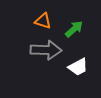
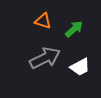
gray arrow: moved 1 px left, 8 px down; rotated 28 degrees counterclockwise
white trapezoid: moved 2 px right
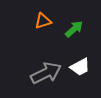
orange triangle: rotated 36 degrees counterclockwise
gray arrow: moved 1 px right, 15 px down
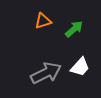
white trapezoid: rotated 20 degrees counterclockwise
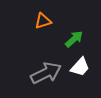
green arrow: moved 10 px down
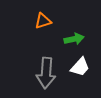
green arrow: rotated 30 degrees clockwise
gray arrow: rotated 120 degrees clockwise
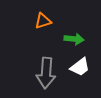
green arrow: rotated 18 degrees clockwise
white trapezoid: rotated 10 degrees clockwise
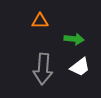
orange triangle: moved 3 px left; rotated 18 degrees clockwise
gray arrow: moved 3 px left, 4 px up
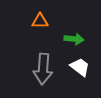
white trapezoid: rotated 105 degrees counterclockwise
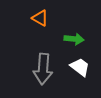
orange triangle: moved 3 px up; rotated 30 degrees clockwise
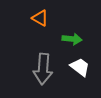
green arrow: moved 2 px left
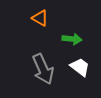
gray arrow: rotated 28 degrees counterclockwise
